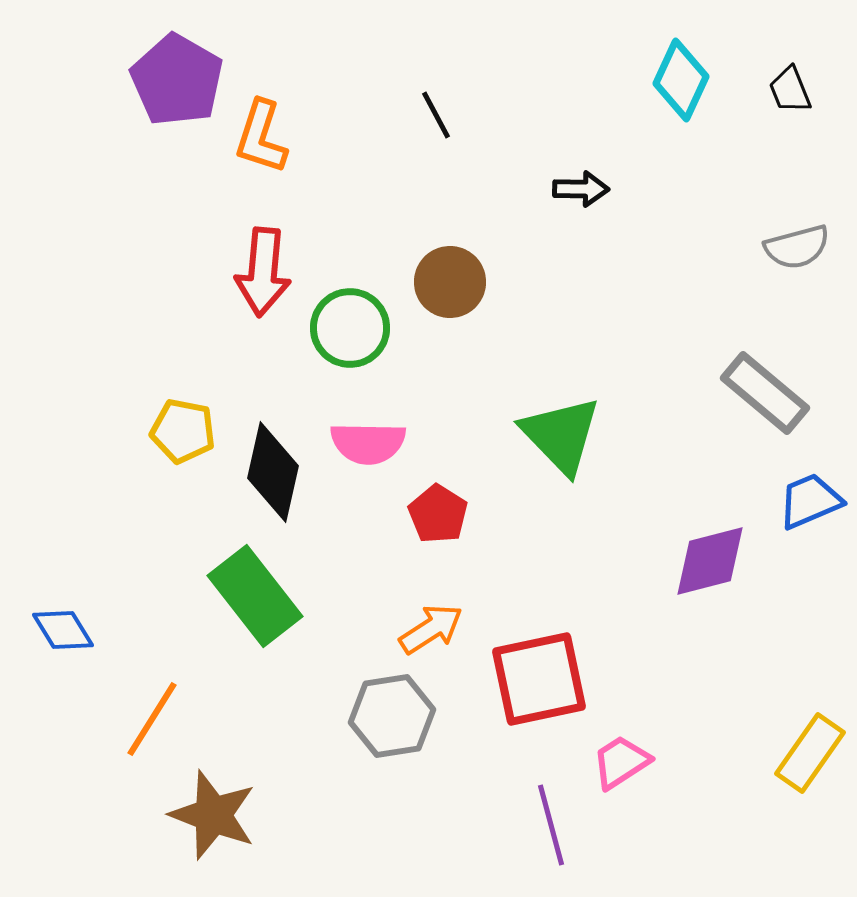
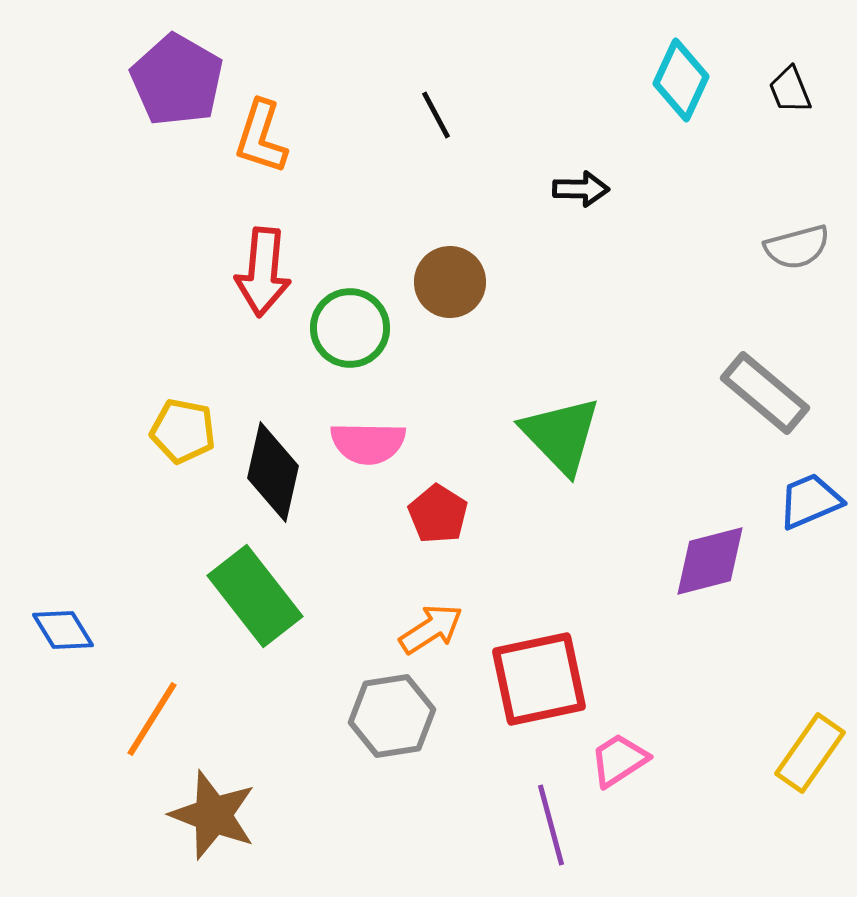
pink trapezoid: moved 2 px left, 2 px up
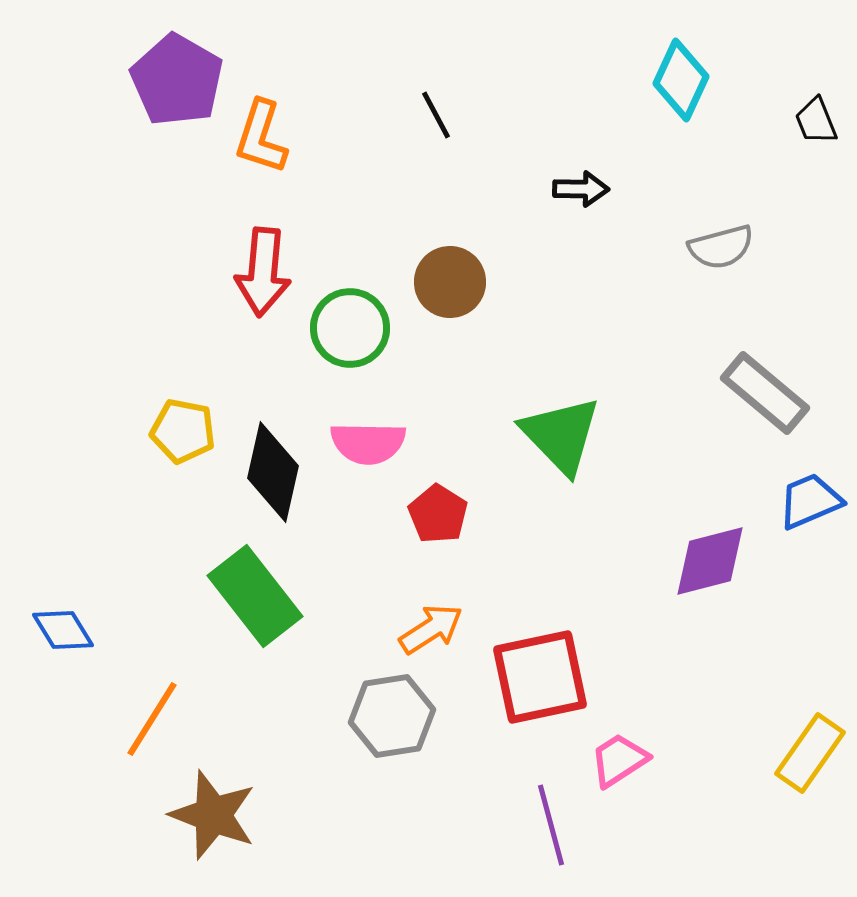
black trapezoid: moved 26 px right, 31 px down
gray semicircle: moved 76 px left
red square: moved 1 px right, 2 px up
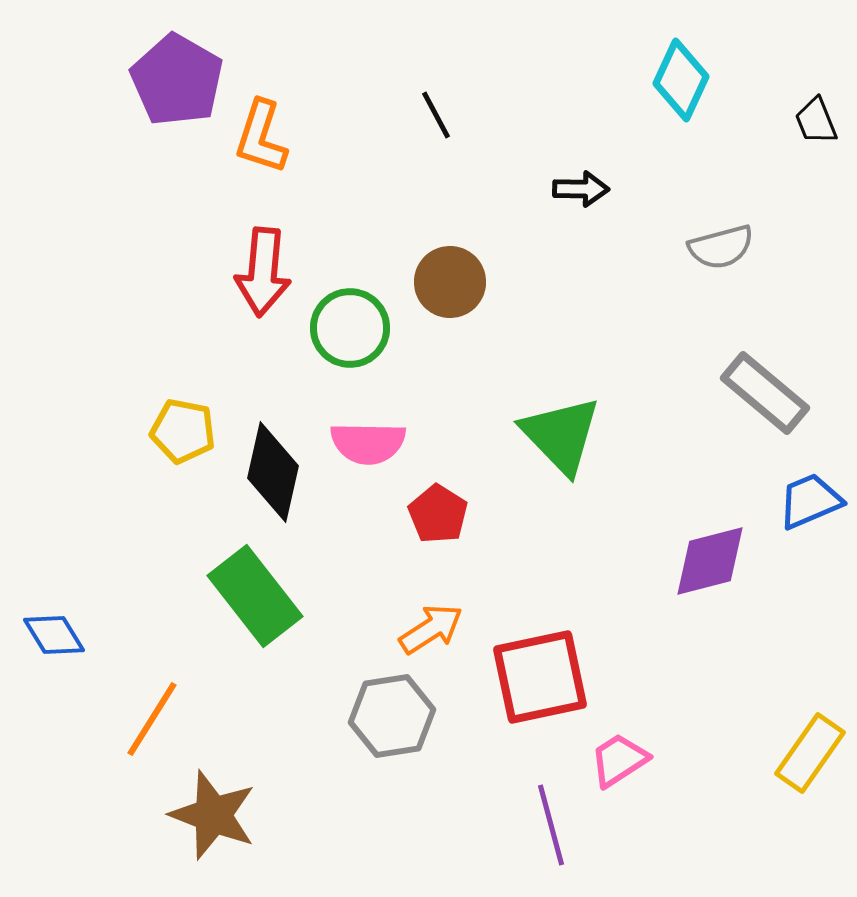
blue diamond: moved 9 px left, 5 px down
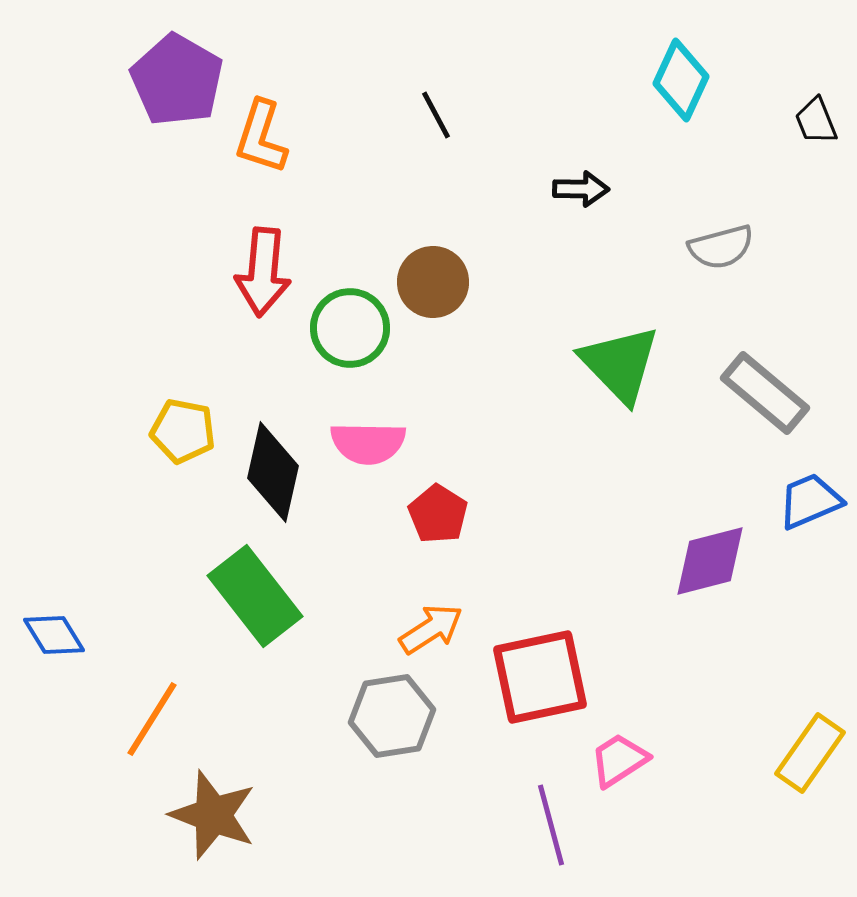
brown circle: moved 17 px left
green triangle: moved 59 px right, 71 px up
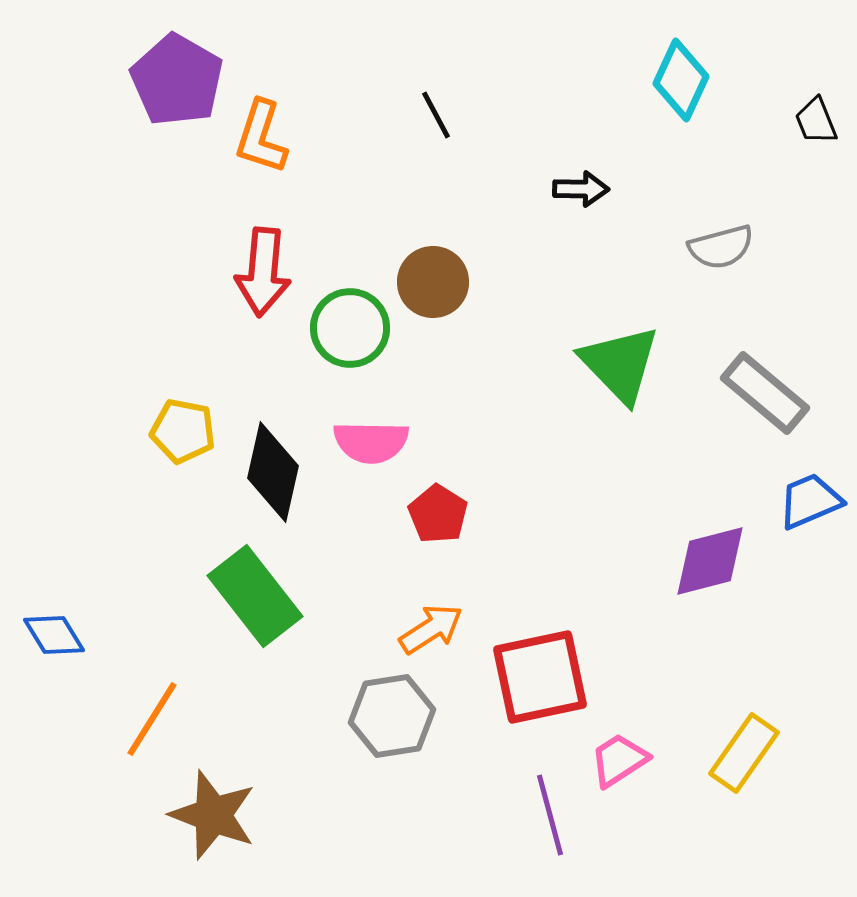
pink semicircle: moved 3 px right, 1 px up
yellow rectangle: moved 66 px left
purple line: moved 1 px left, 10 px up
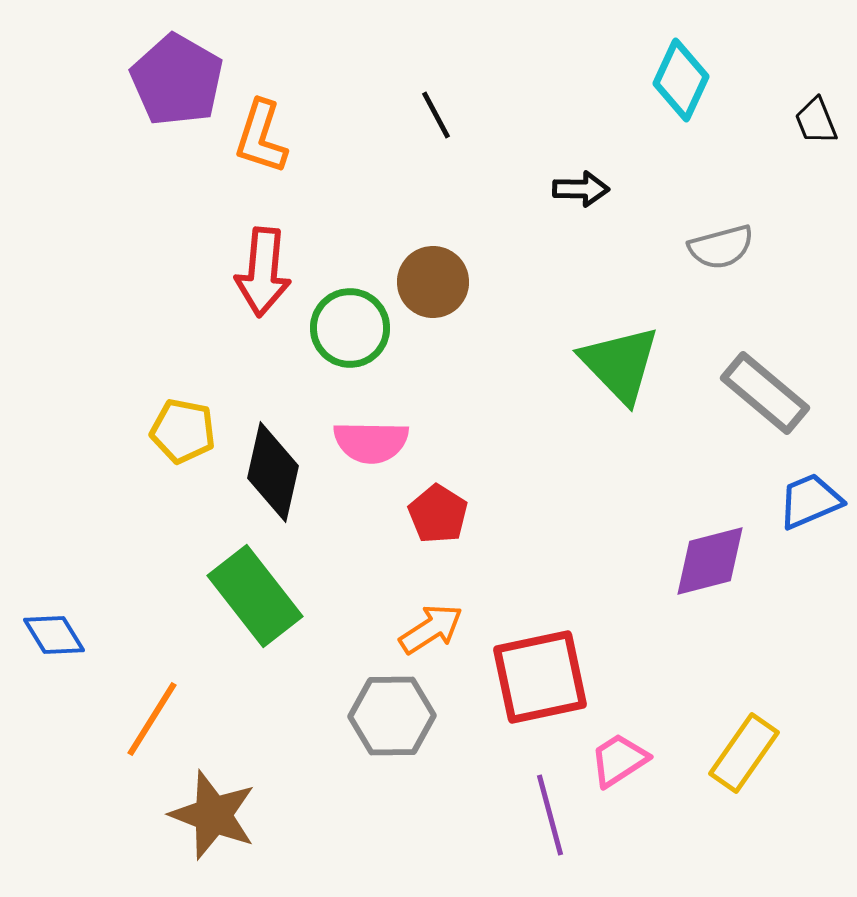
gray hexagon: rotated 8 degrees clockwise
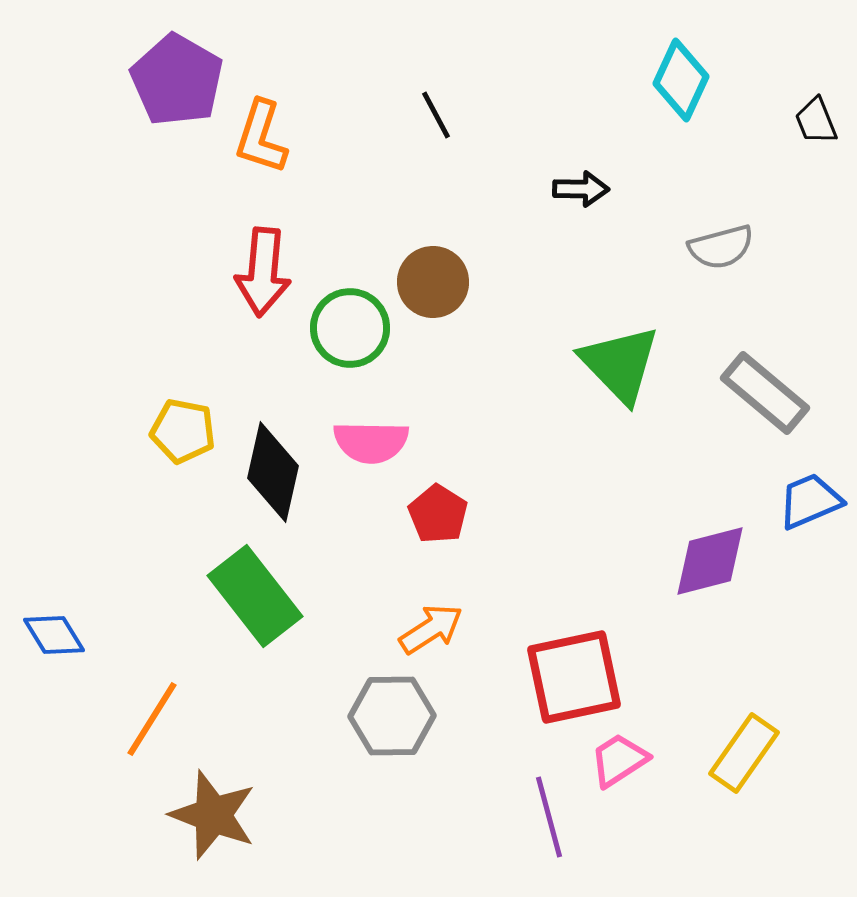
red square: moved 34 px right
purple line: moved 1 px left, 2 px down
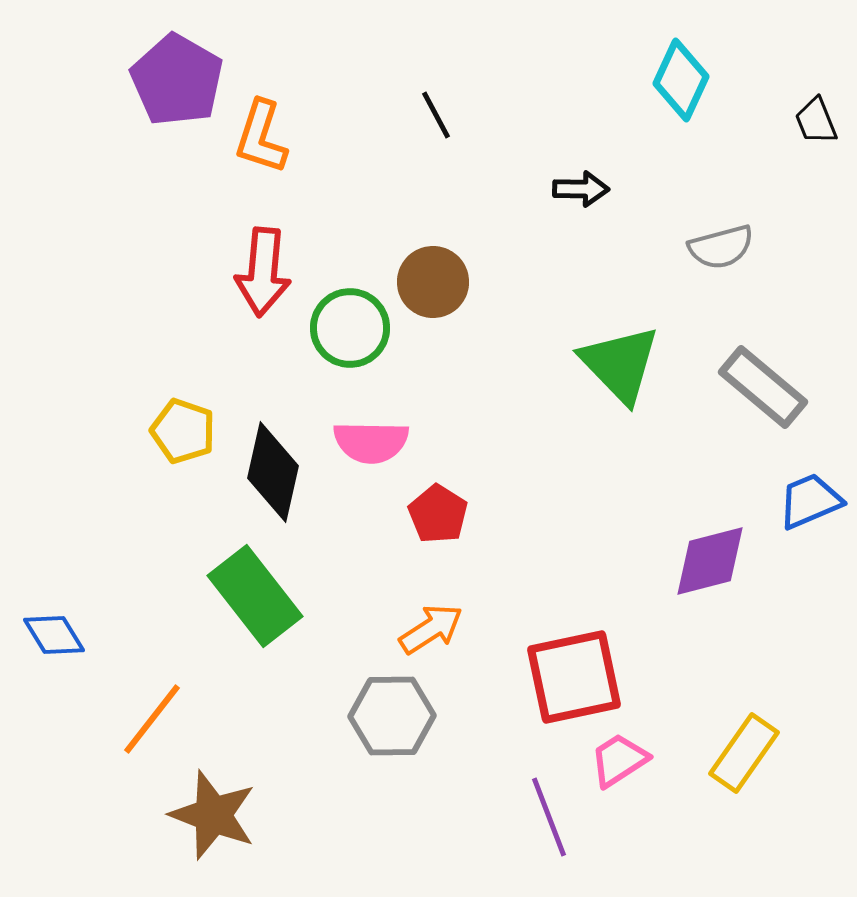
gray rectangle: moved 2 px left, 6 px up
yellow pentagon: rotated 8 degrees clockwise
orange line: rotated 6 degrees clockwise
purple line: rotated 6 degrees counterclockwise
